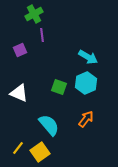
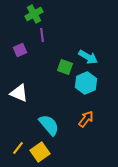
green square: moved 6 px right, 20 px up
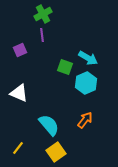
green cross: moved 9 px right
cyan arrow: moved 1 px down
orange arrow: moved 1 px left, 1 px down
yellow square: moved 16 px right
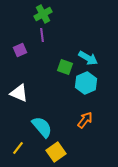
cyan semicircle: moved 7 px left, 2 px down
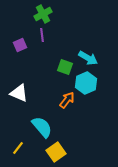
purple square: moved 5 px up
orange arrow: moved 18 px left, 20 px up
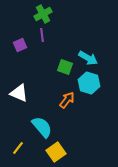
cyan hexagon: moved 3 px right; rotated 20 degrees counterclockwise
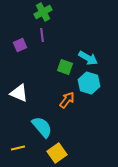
green cross: moved 2 px up
yellow line: rotated 40 degrees clockwise
yellow square: moved 1 px right, 1 px down
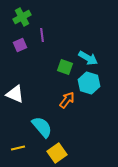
green cross: moved 21 px left, 5 px down
white triangle: moved 4 px left, 1 px down
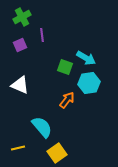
cyan arrow: moved 2 px left
cyan hexagon: rotated 25 degrees counterclockwise
white triangle: moved 5 px right, 9 px up
